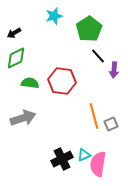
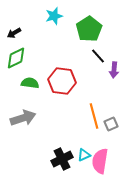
pink semicircle: moved 2 px right, 3 px up
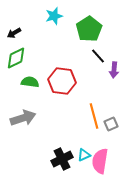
green semicircle: moved 1 px up
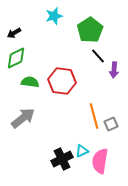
green pentagon: moved 1 px right, 1 px down
gray arrow: rotated 20 degrees counterclockwise
cyan triangle: moved 2 px left, 4 px up
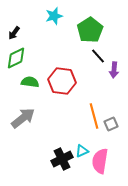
black arrow: rotated 24 degrees counterclockwise
